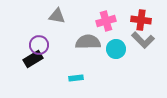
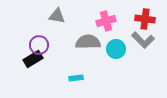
red cross: moved 4 px right, 1 px up
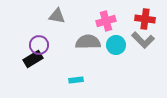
cyan circle: moved 4 px up
cyan rectangle: moved 2 px down
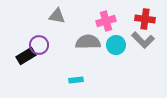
black rectangle: moved 7 px left, 3 px up
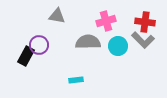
red cross: moved 3 px down
cyan circle: moved 2 px right, 1 px down
black rectangle: rotated 30 degrees counterclockwise
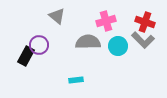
gray triangle: rotated 30 degrees clockwise
red cross: rotated 12 degrees clockwise
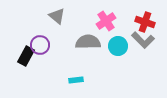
pink cross: rotated 18 degrees counterclockwise
purple circle: moved 1 px right
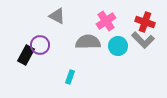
gray triangle: rotated 12 degrees counterclockwise
black rectangle: moved 1 px up
cyan rectangle: moved 6 px left, 3 px up; rotated 64 degrees counterclockwise
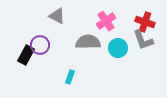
gray L-shape: rotated 25 degrees clockwise
cyan circle: moved 2 px down
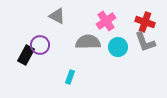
gray L-shape: moved 2 px right, 2 px down
cyan circle: moved 1 px up
